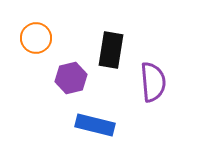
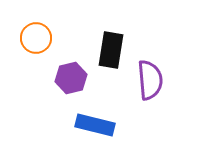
purple semicircle: moved 3 px left, 2 px up
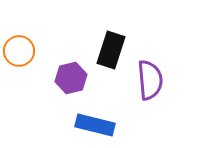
orange circle: moved 17 px left, 13 px down
black rectangle: rotated 9 degrees clockwise
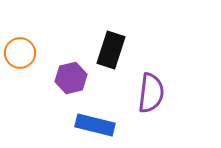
orange circle: moved 1 px right, 2 px down
purple semicircle: moved 1 px right, 13 px down; rotated 12 degrees clockwise
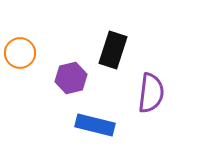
black rectangle: moved 2 px right
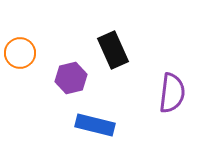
black rectangle: rotated 42 degrees counterclockwise
purple semicircle: moved 21 px right
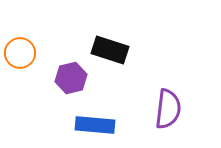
black rectangle: moved 3 px left; rotated 48 degrees counterclockwise
purple semicircle: moved 4 px left, 16 px down
blue rectangle: rotated 9 degrees counterclockwise
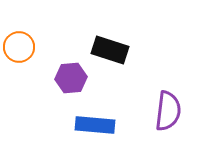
orange circle: moved 1 px left, 6 px up
purple hexagon: rotated 8 degrees clockwise
purple semicircle: moved 2 px down
